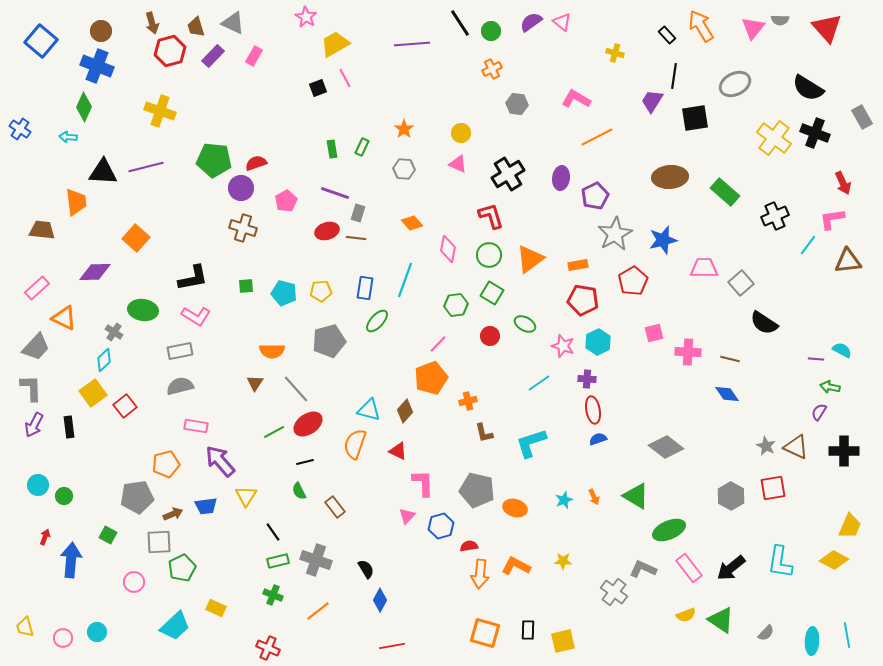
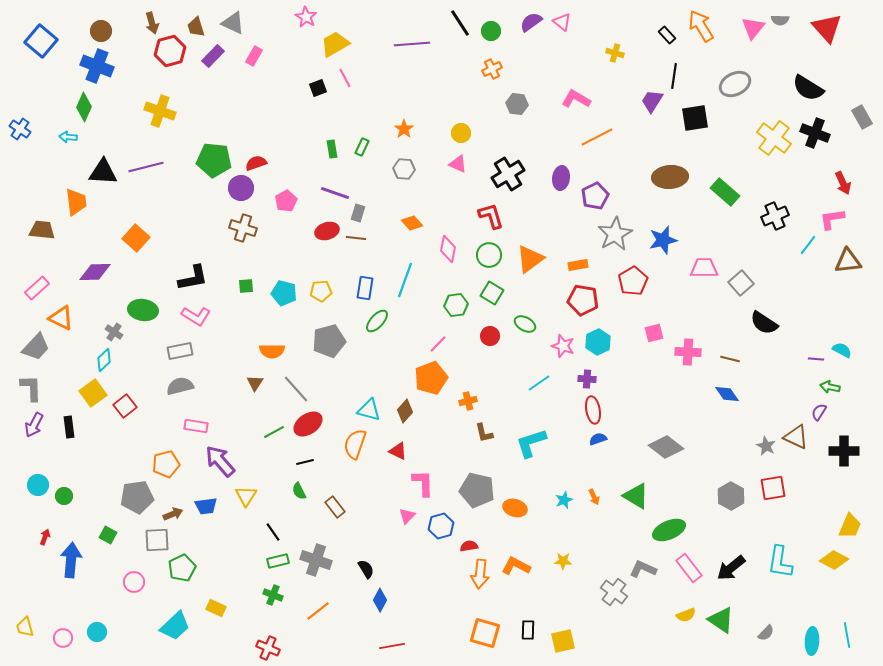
orange triangle at (64, 318): moved 3 px left
brown triangle at (796, 447): moved 10 px up
gray square at (159, 542): moved 2 px left, 2 px up
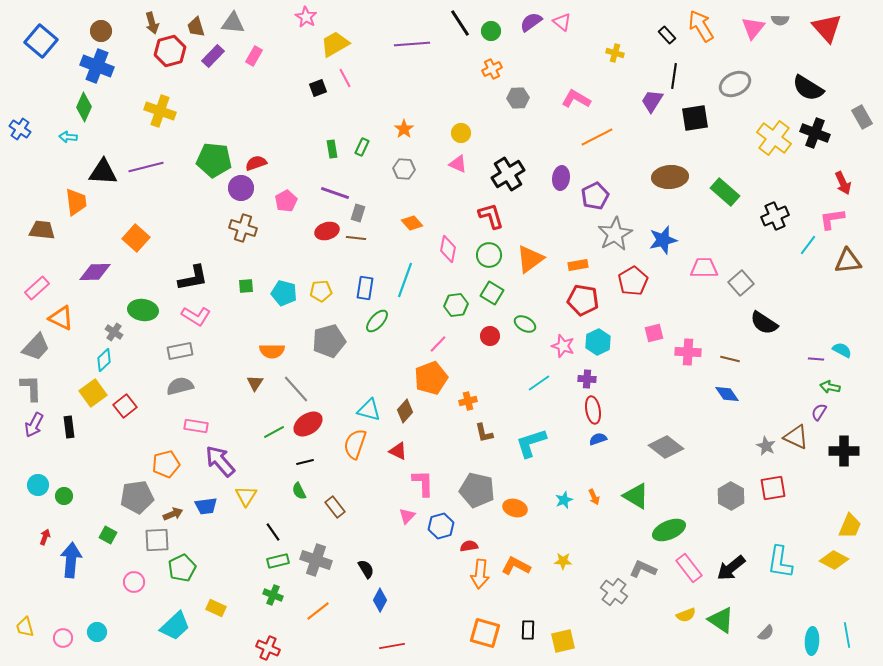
gray triangle at (233, 23): rotated 20 degrees counterclockwise
gray hexagon at (517, 104): moved 1 px right, 6 px up; rotated 10 degrees counterclockwise
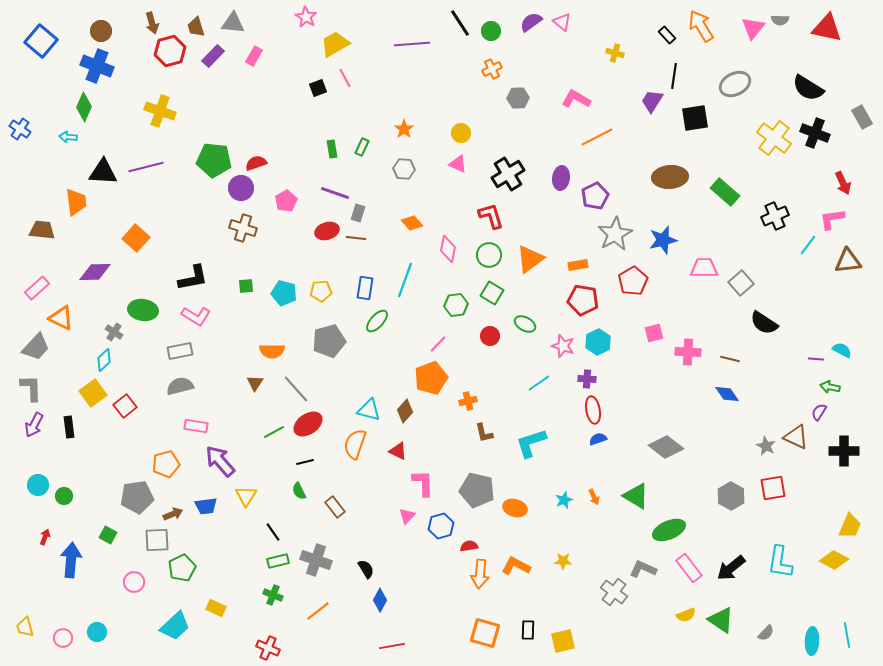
red triangle at (827, 28): rotated 36 degrees counterclockwise
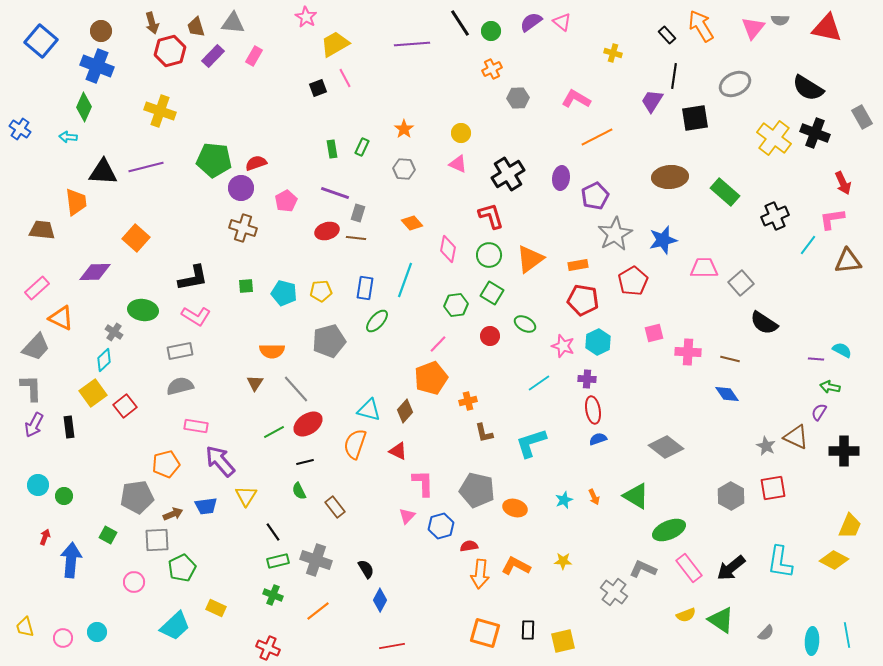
yellow cross at (615, 53): moved 2 px left
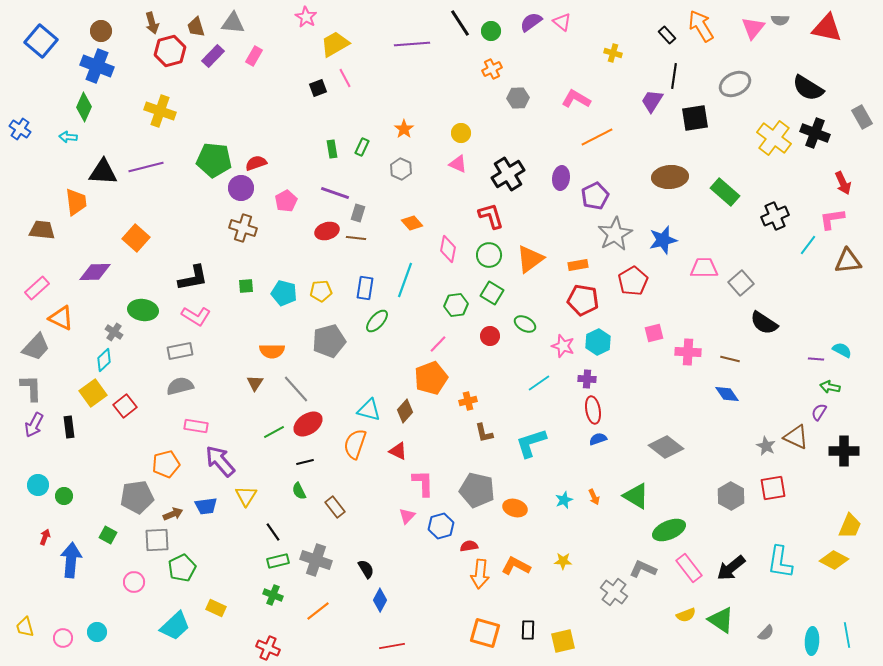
gray hexagon at (404, 169): moved 3 px left; rotated 20 degrees clockwise
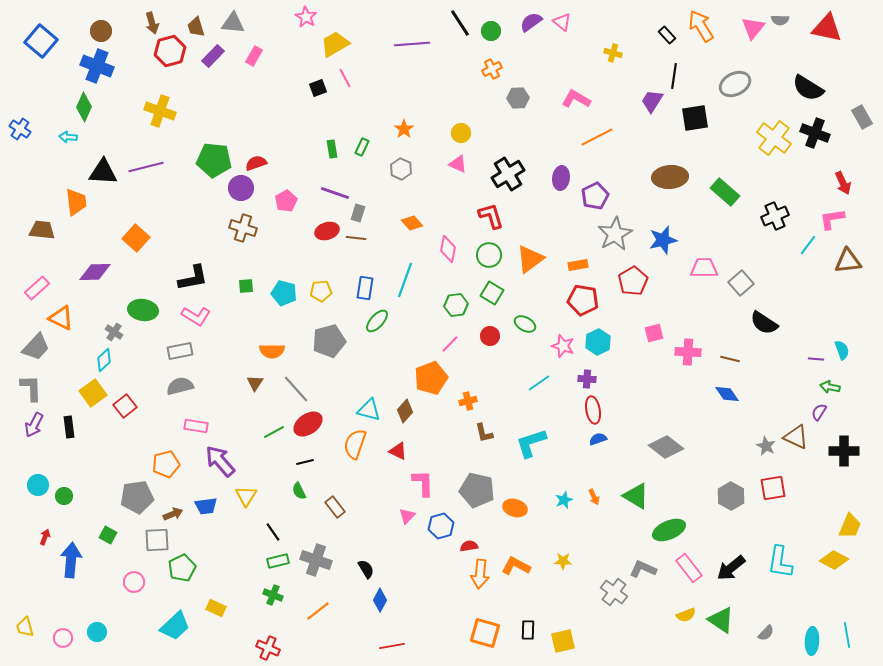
pink line at (438, 344): moved 12 px right
cyan semicircle at (842, 350): rotated 42 degrees clockwise
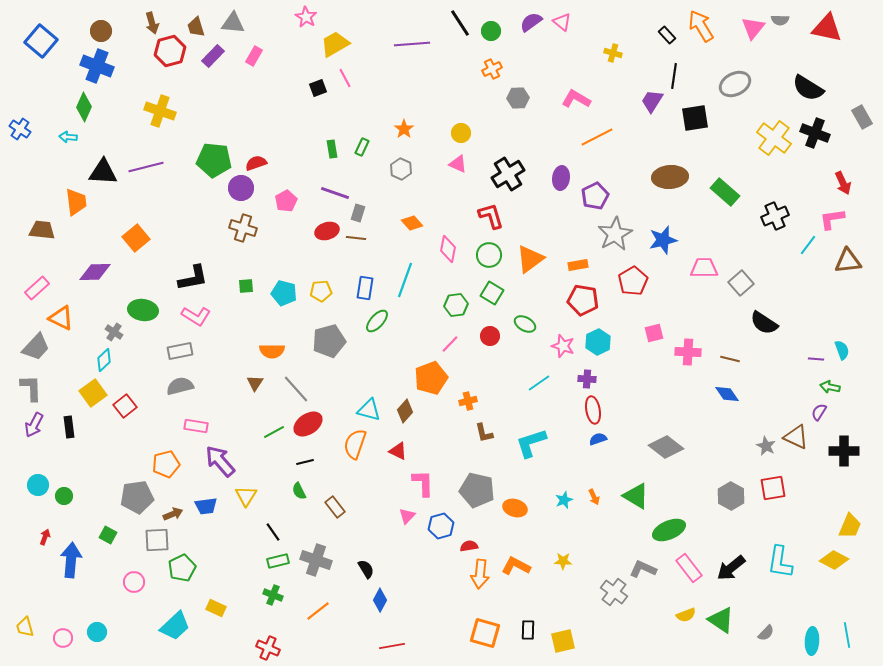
orange square at (136, 238): rotated 8 degrees clockwise
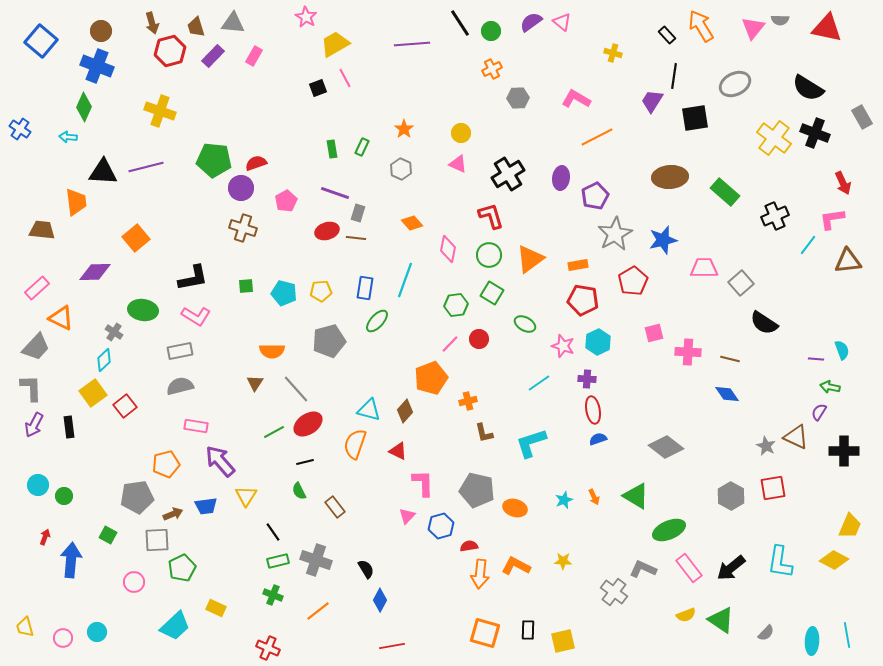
red circle at (490, 336): moved 11 px left, 3 px down
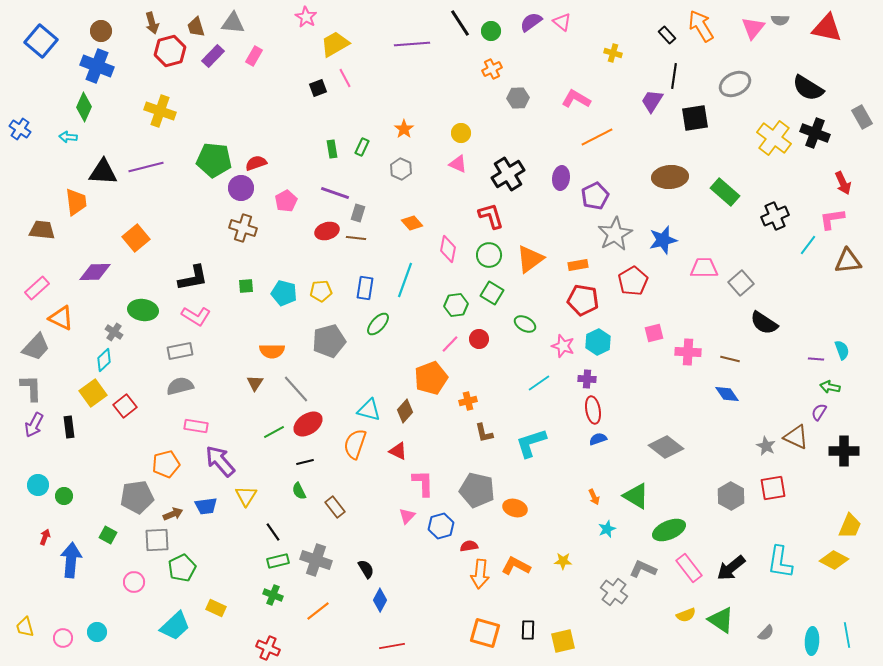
green ellipse at (377, 321): moved 1 px right, 3 px down
cyan star at (564, 500): moved 43 px right, 29 px down
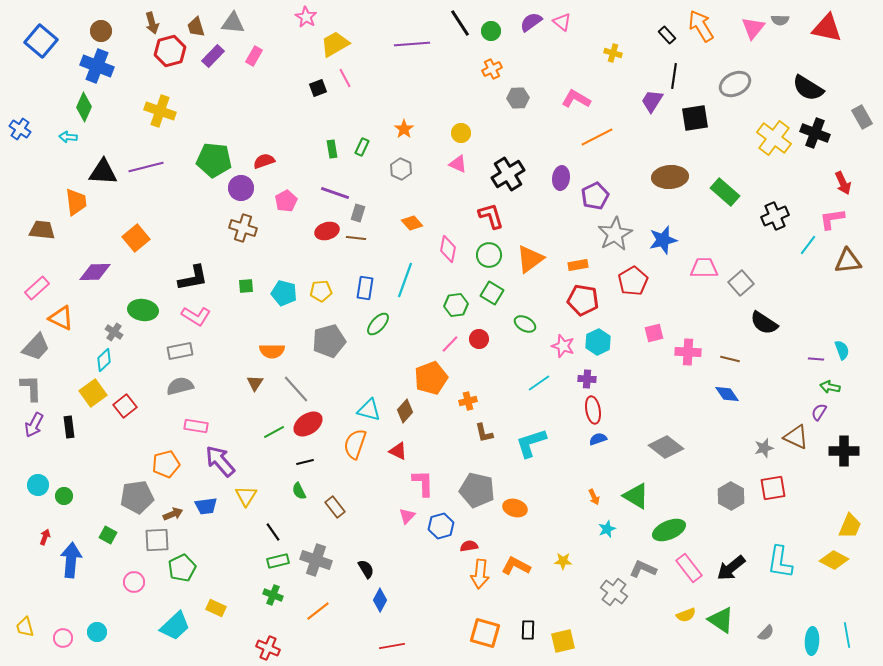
red semicircle at (256, 163): moved 8 px right, 2 px up
gray star at (766, 446): moved 2 px left, 2 px down; rotated 30 degrees clockwise
